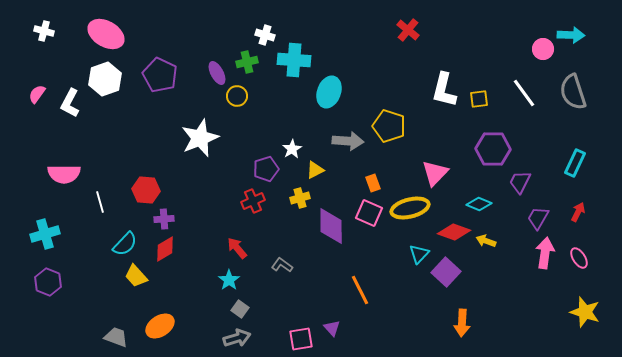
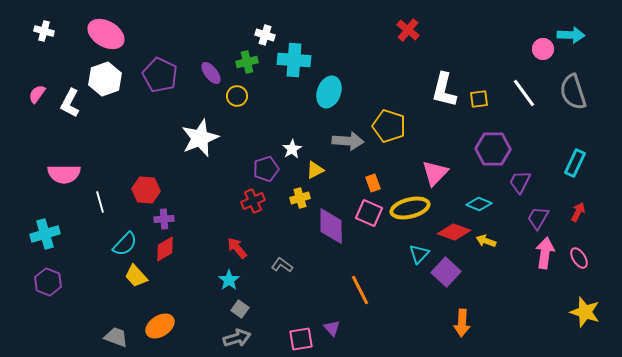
purple ellipse at (217, 73): moved 6 px left; rotated 10 degrees counterclockwise
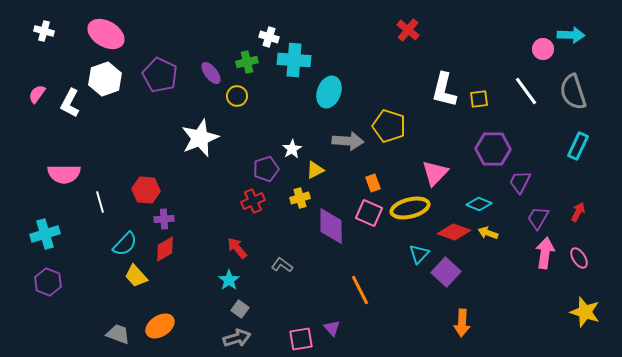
white cross at (265, 35): moved 4 px right, 2 px down
white line at (524, 93): moved 2 px right, 2 px up
cyan rectangle at (575, 163): moved 3 px right, 17 px up
yellow arrow at (486, 241): moved 2 px right, 8 px up
gray trapezoid at (116, 337): moved 2 px right, 3 px up
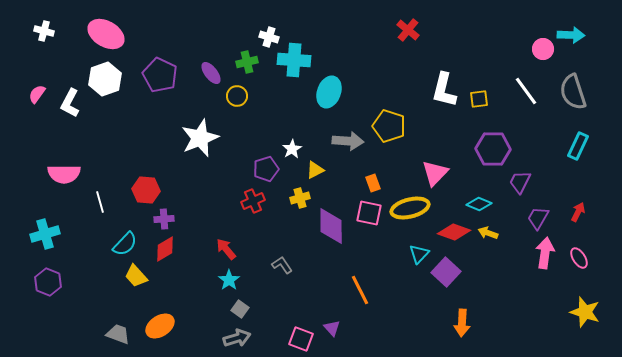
pink square at (369, 213): rotated 12 degrees counterclockwise
red arrow at (237, 248): moved 11 px left, 1 px down
gray L-shape at (282, 265): rotated 20 degrees clockwise
pink square at (301, 339): rotated 30 degrees clockwise
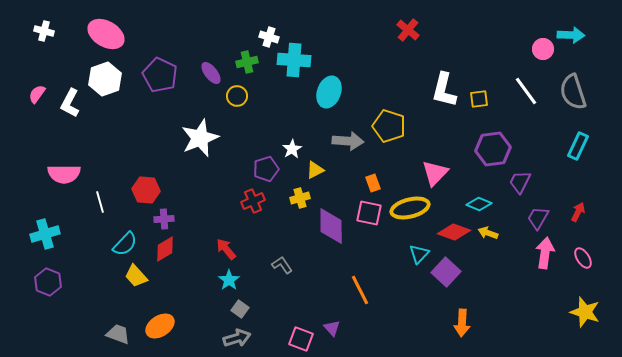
purple hexagon at (493, 149): rotated 8 degrees counterclockwise
pink ellipse at (579, 258): moved 4 px right
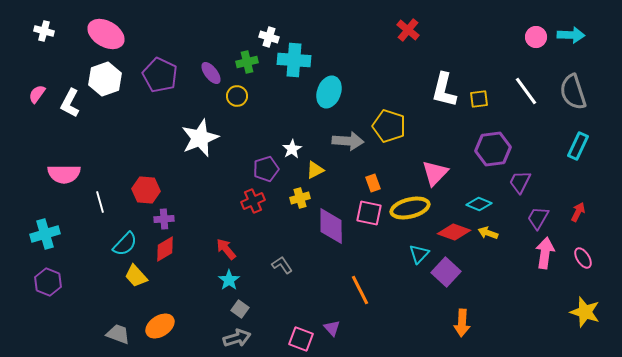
pink circle at (543, 49): moved 7 px left, 12 px up
